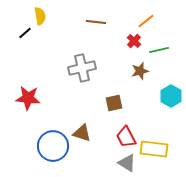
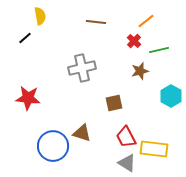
black line: moved 5 px down
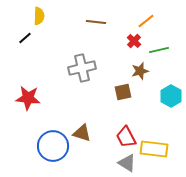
yellow semicircle: moved 1 px left; rotated 12 degrees clockwise
brown square: moved 9 px right, 11 px up
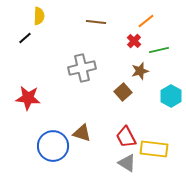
brown square: rotated 30 degrees counterclockwise
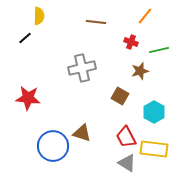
orange line: moved 1 px left, 5 px up; rotated 12 degrees counterclockwise
red cross: moved 3 px left, 1 px down; rotated 24 degrees counterclockwise
brown square: moved 3 px left, 4 px down; rotated 18 degrees counterclockwise
cyan hexagon: moved 17 px left, 16 px down
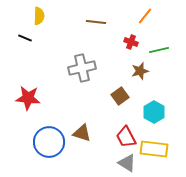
black line: rotated 64 degrees clockwise
brown square: rotated 24 degrees clockwise
blue circle: moved 4 px left, 4 px up
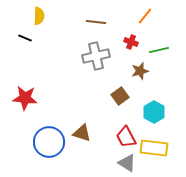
gray cross: moved 14 px right, 12 px up
red star: moved 3 px left
yellow rectangle: moved 1 px up
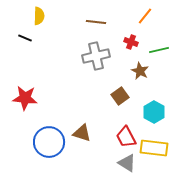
brown star: rotated 30 degrees counterclockwise
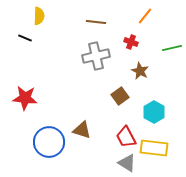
green line: moved 13 px right, 2 px up
brown triangle: moved 3 px up
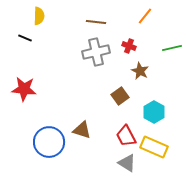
red cross: moved 2 px left, 4 px down
gray cross: moved 4 px up
red star: moved 1 px left, 9 px up
red trapezoid: moved 1 px up
yellow rectangle: moved 1 px up; rotated 16 degrees clockwise
